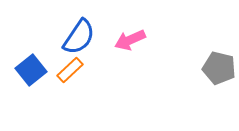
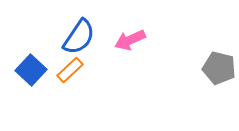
blue square: rotated 8 degrees counterclockwise
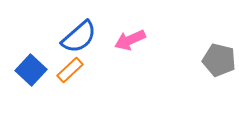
blue semicircle: rotated 15 degrees clockwise
gray pentagon: moved 8 px up
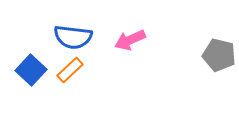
blue semicircle: moved 6 px left; rotated 48 degrees clockwise
gray pentagon: moved 5 px up
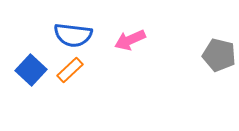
blue semicircle: moved 2 px up
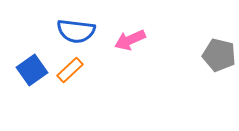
blue semicircle: moved 3 px right, 4 px up
blue square: moved 1 px right; rotated 12 degrees clockwise
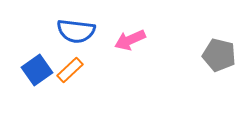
blue square: moved 5 px right
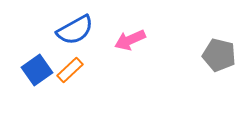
blue semicircle: moved 1 px left, 1 px up; rotated 36 degrees counterclockwise
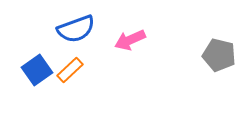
blue semicircle: moved 1 px right, 1 px up; rotated 9 degrees clockwise
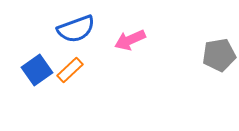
gray pentagon: rotated 24 degrees counterclockwise
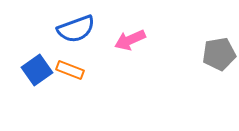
gray pentagon: moved 1 px up
orange rectangle: rotated 64 degrees clockwise
